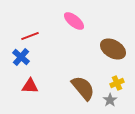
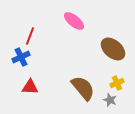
red line: rotated 48 degrees counterclockwise
brown ellipse: rotated 10 degrees clockwise
blue cross: rotated 24 degrees clockwise
red triangle: moved 1 px down
gray star: rotated 16 degrees counterclockwise
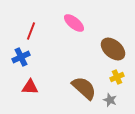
pink ellipse: moved 2 px down
red line: moved 1 px right, 5 px up
yellow cross: moved 6 px up
brown semicircle: moved 1 px right; rotated 8 degrees counterclockwise
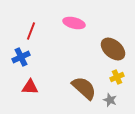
pink ellipse: rotated 25 degrees counterclockwise
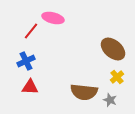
pink ellipse: moved 21 px left, 5 px up
red line: rotated 18 degrees clockwise
blue cross: moved 5 px right, 4 px down
yellow cross: rotated 16 degrees counterclockwise
brown semicircle: moved 4 px down; rotated 144 degrees clockwise
